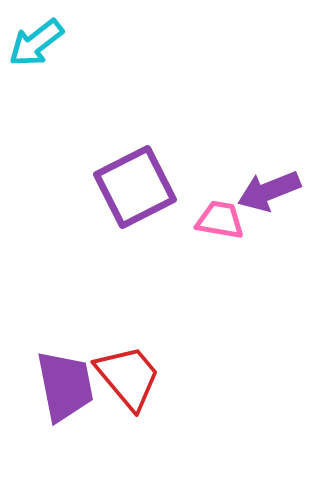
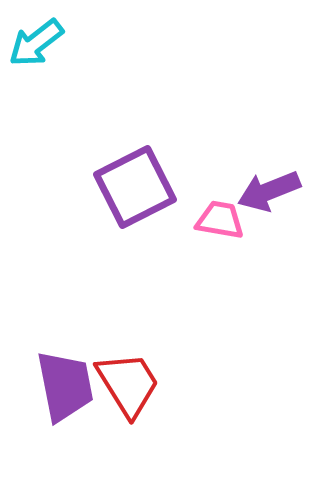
red trapezoid: moved 7 px down; rotated 8 degrees clockwise
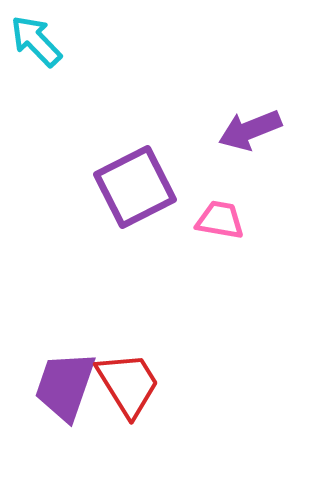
cyan arrow: moved 2 px up; rotated 84 degrees clockwise
purple arrow: moved 19 px left, 61 px up
purple trapezoid: rotated 150 degrees counterclockwise
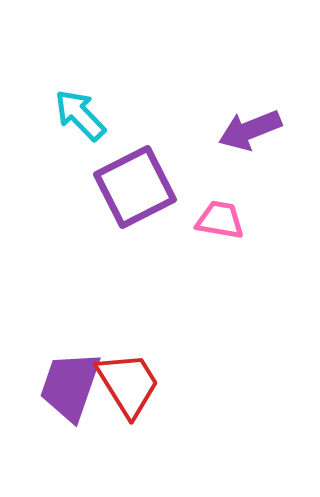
cyan arrow: moved 44 px right, 74 px down
purple trapezoid: moved 5 px right
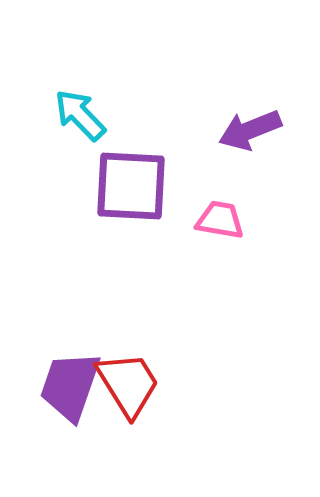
purple square: moved 4 px left, 1 px up; rotated 30 degrees clockwise
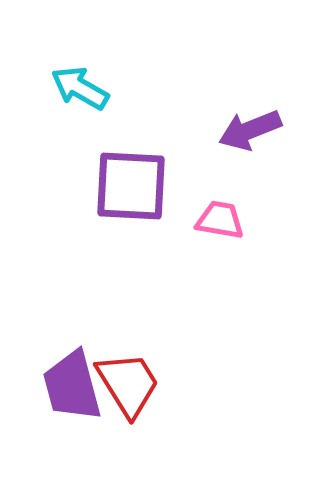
cyan arrow: moved 27 px up; rotated 16 degrees counterclockwise
purple trapezoid: moved 2 px right; rotated 34 degrees counterclockwise
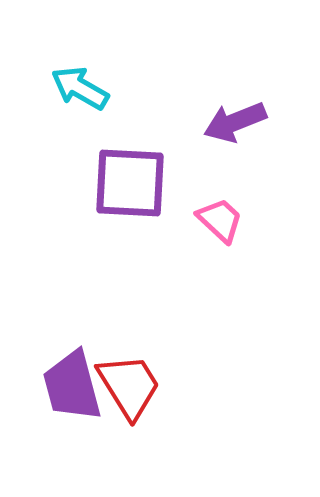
purple arrow: moved 15 px left, 8 px up
purple square: moved 1 px left, 3 px up
pink trapezoid: rotated 33 degrees clockwise
red trapezoid: moved 1 px right, 2 px down
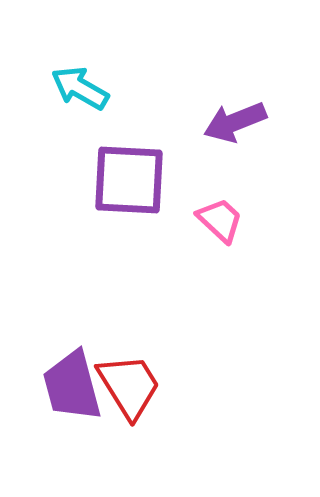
purple square: moved 1 px left, 3 px up
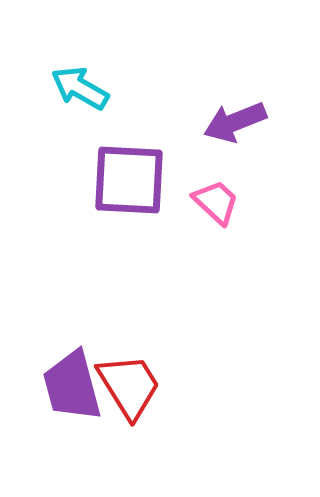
pink trapezoid: moved 4 px left, 18 px up
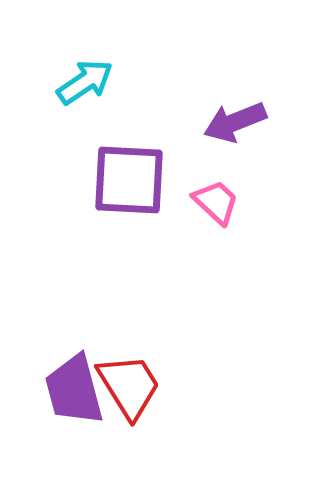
cyan arrow: moved 5 px right, 6 px up; rotated 116 degrees clockwise
purple trapezoid: moved 2 px right, 4 px down
